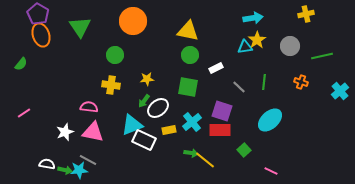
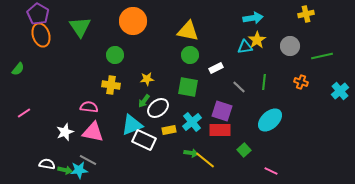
green semicircle at (21, 64): moved 3 px left, 5 px down
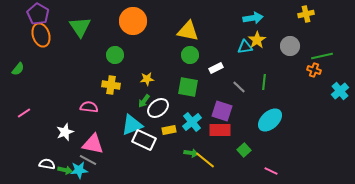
orange cross at (301, 82): moved 13 px right, 12 px up
pink triangle at (93, 132): moved 12 px down
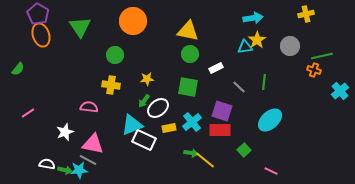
green circle at (190, 55): moved 1 px up
pink line at (24, 113): moved 4 px right
yellow rectangle at (169, 130): moved 2 px up
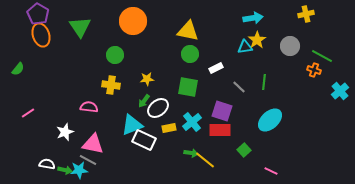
green line at (322, 56): rotated 40 degrees clockwise
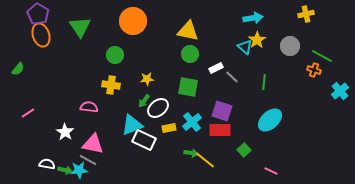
cyan triangle at (245, 47): rotated 49 degrees clockwise
gray line at (239, 87): moved 7 px left, 10 px up
white star at (65, 132): rotated 18 degrees counterclockwise
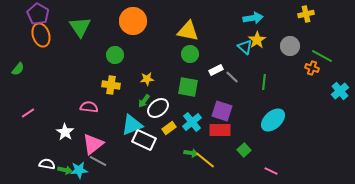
white rectangle at (216, 68): moved 2 px down
orange cross at (314, 70): moved 2 px left, 2 px up
cyan ellipse at (270, 120): moved 3 px right
yellow rectangle at (169, 128): rotated 24 degrees counterclockwise
pink triangle at (93, 144): rotated 50 degrees counterclockwise
gray line at (88, 160): moved 10 px right, 1 px down
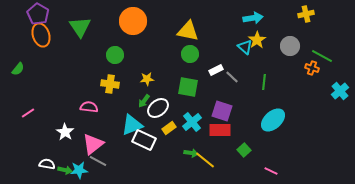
yellow cross at (111, 85): moved 1 px left, 1 px up
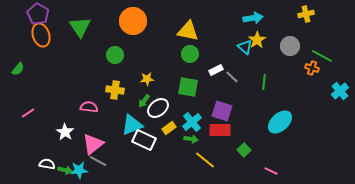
yellow cross at (110, 84): moved 5 px right, 6 px down
cyan ellipse at (273, 120): moved 7 px right, 2 px down
green arrow at (191, 153): moved 14 px up
